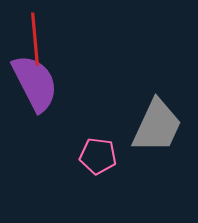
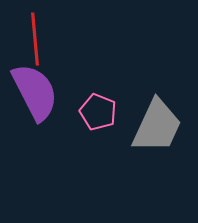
purple semicircle: moved 9 px down
pink pentagon: moved 44 px up; rotated 15 degrees clockwise
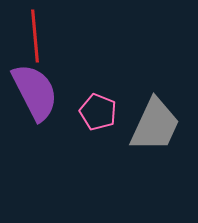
red line: moved 3 px up
gray trapezoid: moved 2 px left, 1 px up
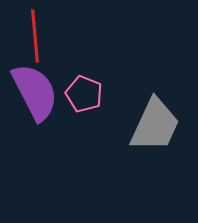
pink pentagon: moved 14 px left, 18 px up
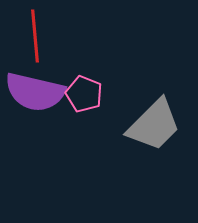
purple semicircle: rotated 130 degrees clockwise
gray trapezoid: moved 1 px left; rotated 20 degrees clockwise
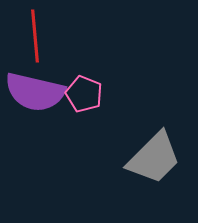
gray trapezoid: moved 33 px down
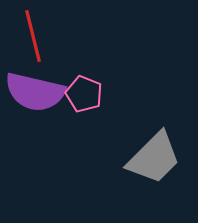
red line: moved 2 px left; rotated 9 degrees counterclockwise
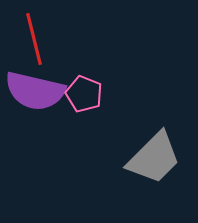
red line: moved 1 px right, 3 px down
purple semicircle: moved 1 px up
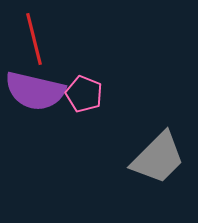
gray trapezoid: moved 4 px right
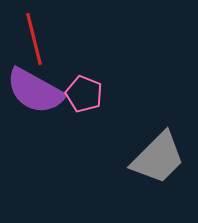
purple semicircle: rotated 16 degrees clockwise
